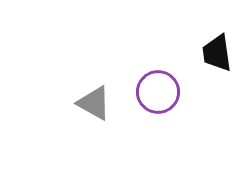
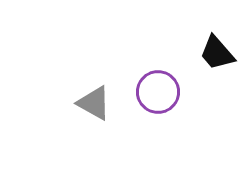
black trapezoid: rotated 33 degrees counterclockwise
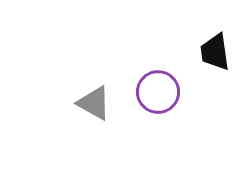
black trapezoid: moved 2 px left, 1 px up; rotated 33 degrees clockwise
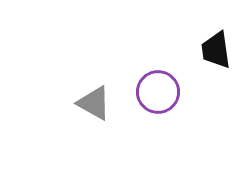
black trapezoid: moved 1 px right, 2 px up
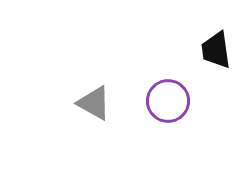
purple circle: moved 10 px right, 9 px down
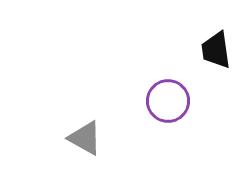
gray triangle: moved 9 px left, 35 px down
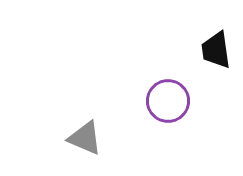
gray triangle: rotated 6 degrees counterclockwise
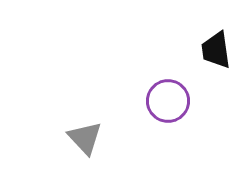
gray triangle: rotated 24 degrees clockwise
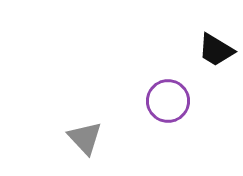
black trapezoid: rotated 51 degrees counterclockwise
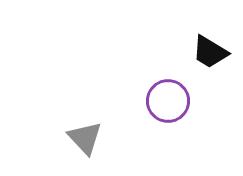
black trapezoid: moved 6 px left, 2 px down
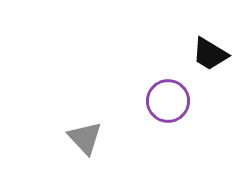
black trapezoid: moved 2 px down
